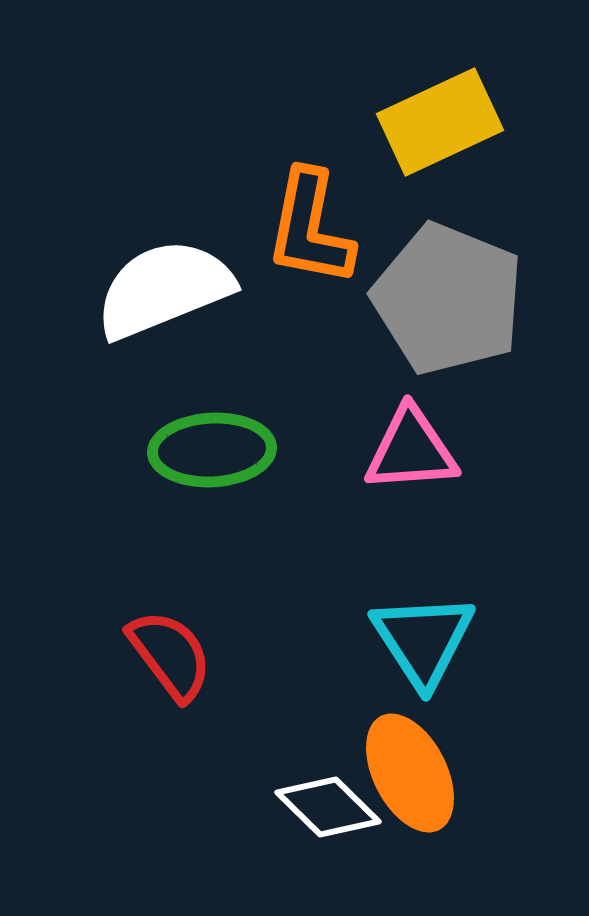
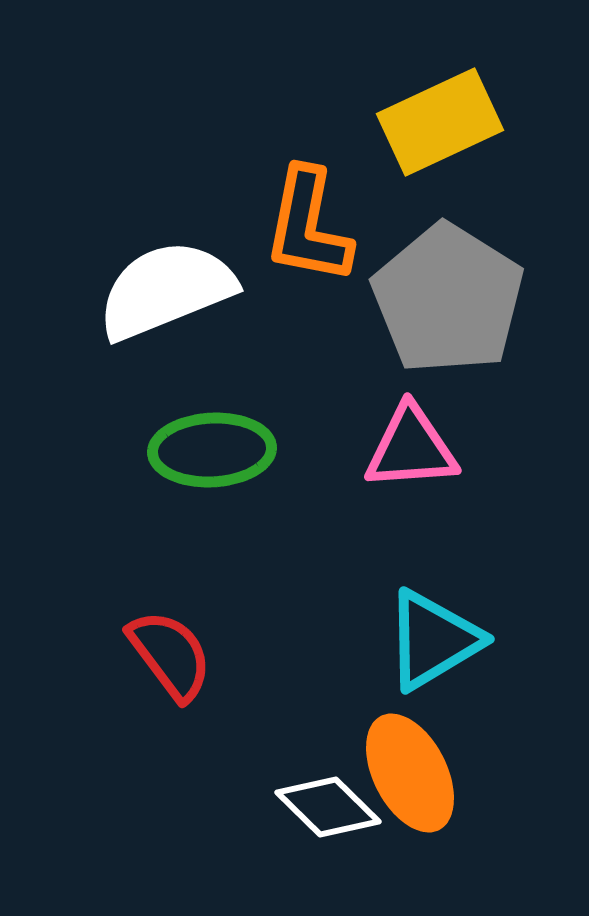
orange L-shape: moved 2 px left, 2 px up
white semicircle: moved 2 px right, 1 px down
gray pentagon: rotated 10 degrees clockwise
pink triangle: moved 2 px up
cyan triangle: moved 10 px right; rotated 32 degrees clockwise
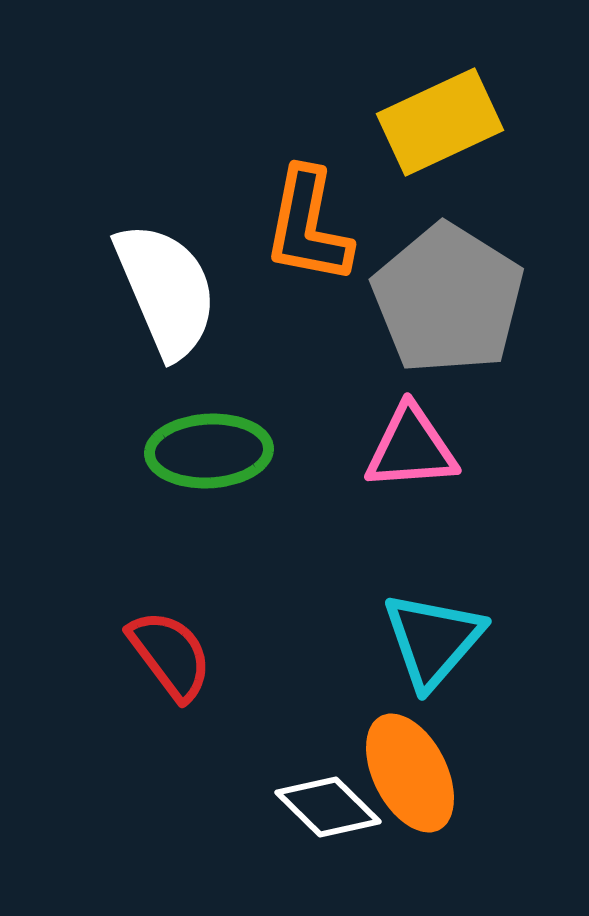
white semicircle: rotated 89 degrees clockwise
green ellipse: moved 3 px left, 1 px down
cyan triangle: rotated 18 degrees counterclockwise
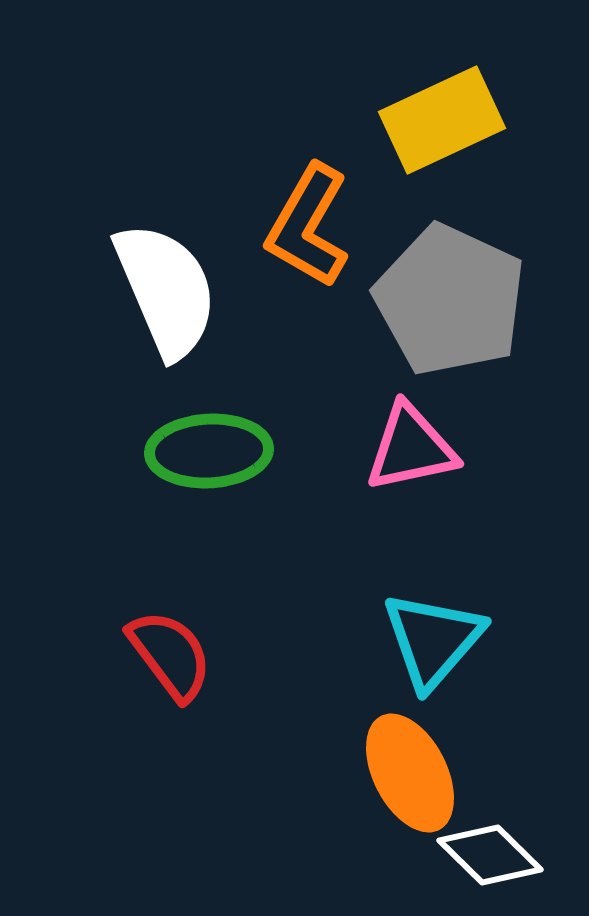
yellow rectangle: moved 2 px right, 2 px up
orange L-shape: rotated 19 degrees clockwise
gray pentagon: moved 2 px right, 1 px down; rotated 7 degrees counterclockwise
pink triangle: rotated 8 degrees counterclockwise
white diamond: moved 162 px right, 48 px down
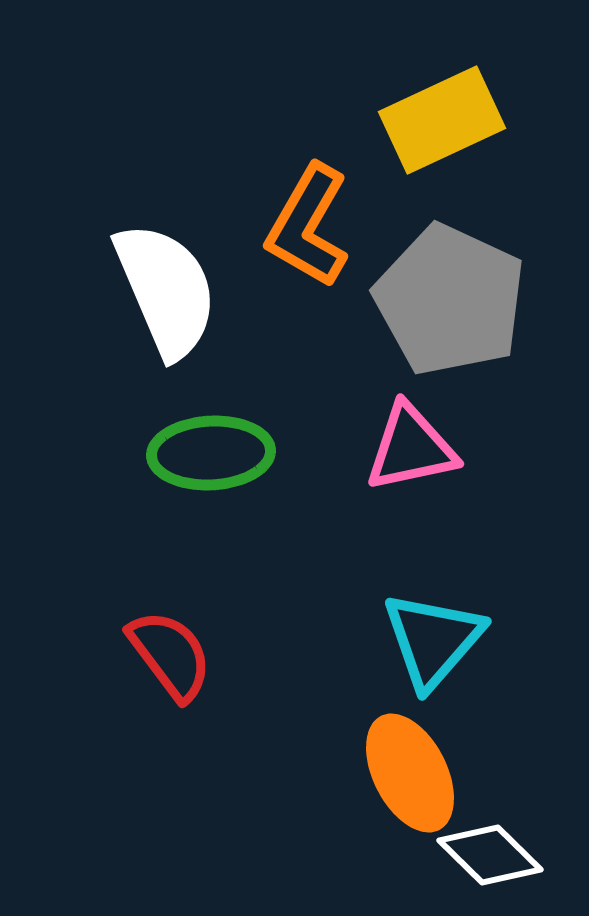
green ellipse: moved 2 px right, 2 px down
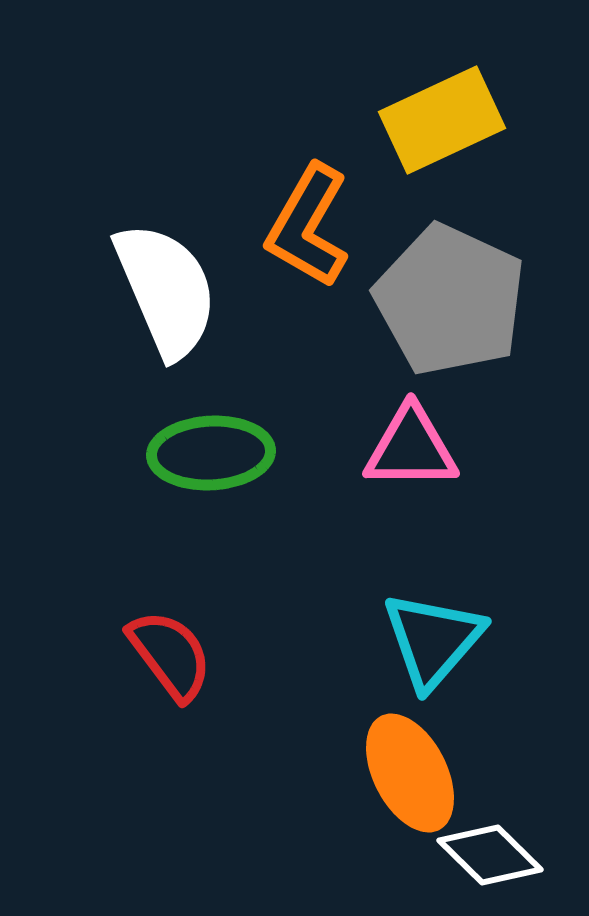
pink triangle: rotated 12 degrees clockwise
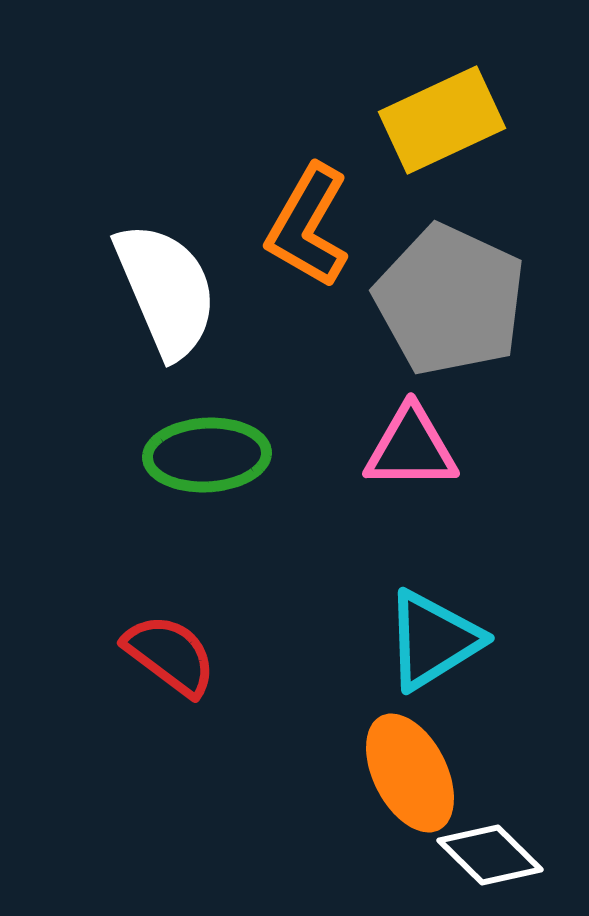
green ellipse: moved 4 px left, 2 px down
cyan triangle: rotated 17 degrees clockwise
red semicircle: rotated 16 degrees counterclockwise
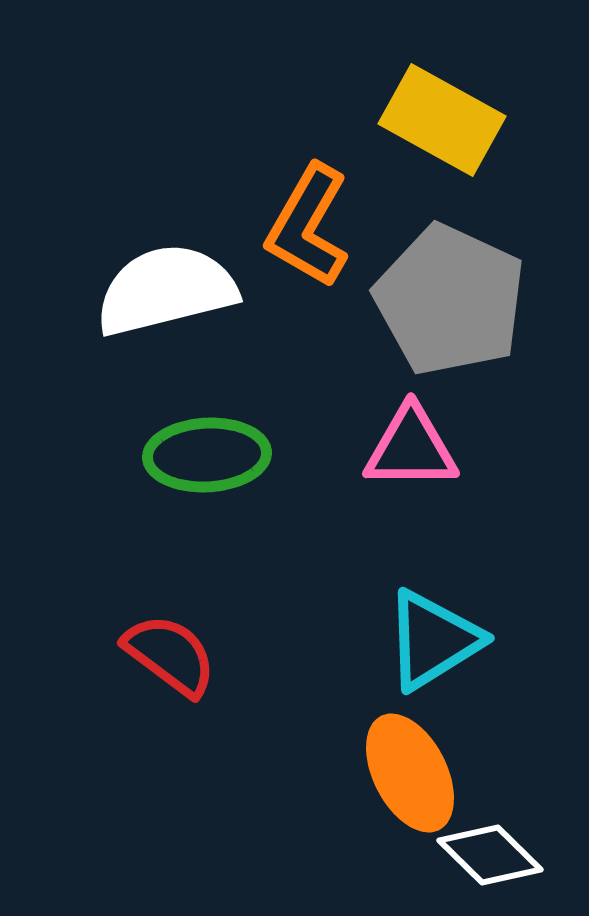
yellow rectangle: rotated 54 degrees clockwise
white semicircle: rotated 81 degrees counterclockwise
